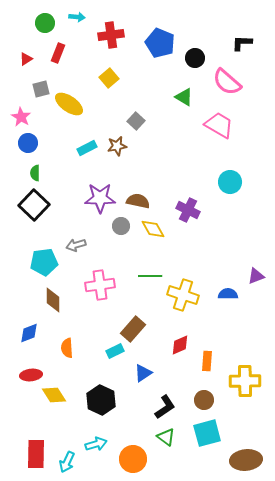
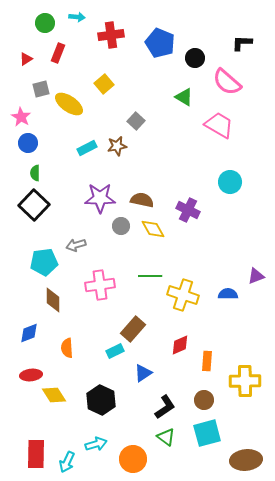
yellow square at (109, 78): moved 5 px left, 6 px down
brown semicircle at (138, 201): moved 4 px right, 1 px up
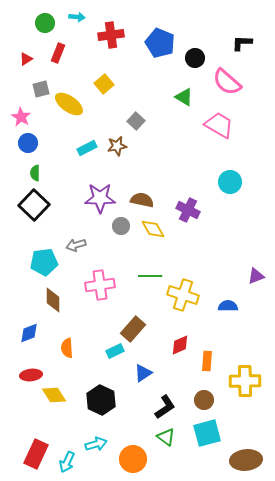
blue semicircle at (228, 294): moved 12 px down
red rectangle at (36, 454): rotated 24 degrees clockwise
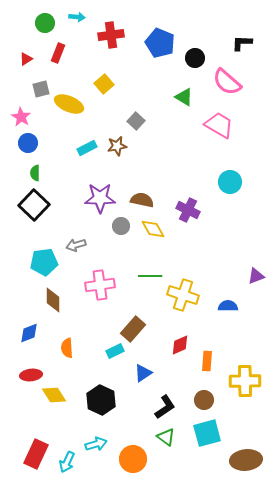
yellow ellipse at (69, 104): rotated 12 degrees counterclockwise
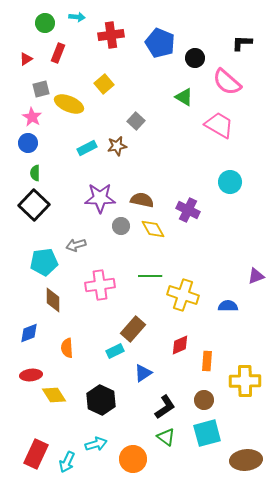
pink star at (21, 117): moved 11 px right
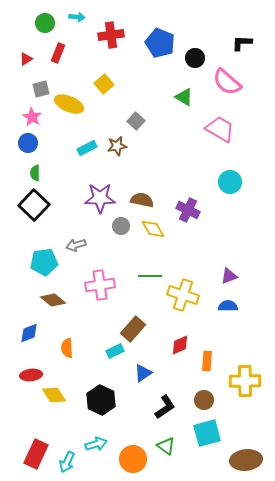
pink trapezoid at (219, 125): moved 1 px right, 4 px down
purple triangle at (256, 276): moved 27 px left
brown diamond at (53, 300): rotated 50 degrees counterclockwise
green triangle at (166, 437): moved 9 px down
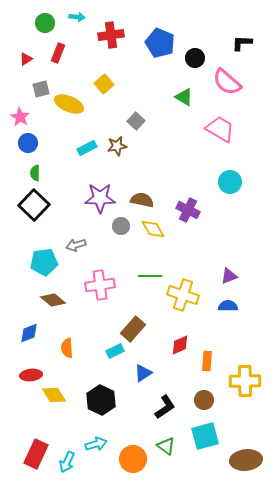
pink star at (32, 117): moved 12 px left
cyan square at (207, 433): moved 2 px left, 3 px down
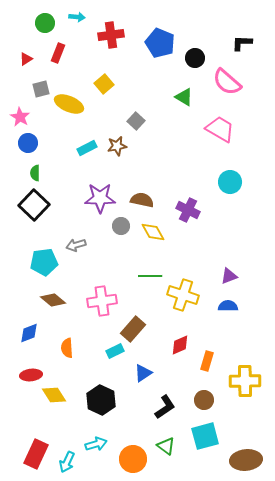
yellow diamond at (153, 229): moved 3 px down
pink cross at (100, 285): moved 2 px right, 16 px down
orange rectangle at (207, 361): rotated 12 degrees clockwise
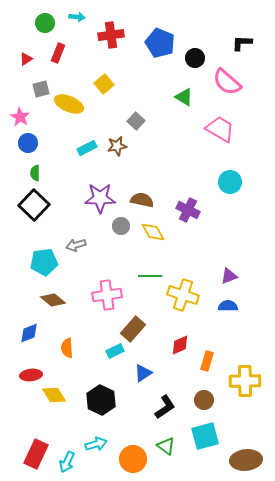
pink cross at (102, 301): moved 5 px right, 6 px up
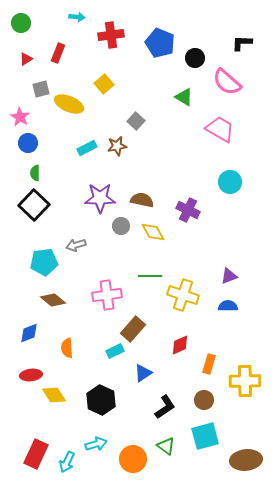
green circle at (45, 23): moved 24 px left
orange rectangle at (207, 361): moved 2 px right, 3 px down
